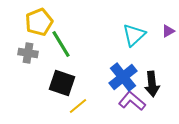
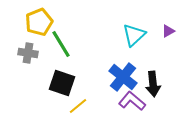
blue cross: rotated 12 degrees counterclockwise
black arrow: moved 1 px right
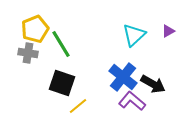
yellow pentagon: moved 4 px left, 7 px down
black arrow: rotated 55 degrees counterclockwise
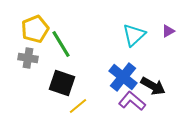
gray cross: moved 5 px down
black arrow: moved 2 px down
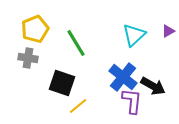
green line: moved 15 px right, 1 px up
purple L-shape: rotated 56 degrees clockwise
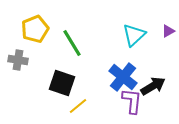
green line: moved 4 px left
gray cross: moved 10 px left, 2 px down
black arrow: rotated 60 degrees counterclockwise
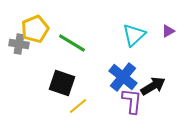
green line: rotated 28 degrees counterclockwise
gray cross: moved 1 px right, 16 px up
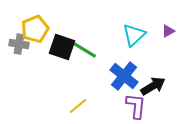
green line: moved 11 px right, 6 px down
blue cross: moved 1 px right, 1 px up
black square: moved 36 px up
purple L-shape: moved 4 px right, 5 px down
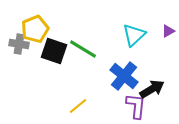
black square: moved 8 px left, 4 px down
black arrow: moved 1 px left, 3 px down
